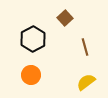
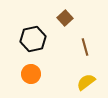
black hexagon: rotated 15 degrees clockwise
orange circle: moved 1 px up
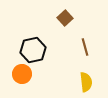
black hexagon: moved 11 px down
orange circle: moved 9 px left
yellow semicircle: rotated 120 degrees clockwise
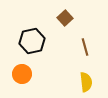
black hexagon: moved 1 px left, 9 px up
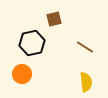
brown square: moved 11 px left, 1 px down; rotated 28 degrees clockwise
black hexagon: moved 2 px down
brown line: rotated 42 degrees counterclockwise
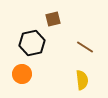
brown square: moved 1 px left
yellow semicircle: moved 4 px left, 2 px up
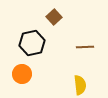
brown square: moved 1 px right, 2 px up; rotated 28 degrees counterclockwise
brown line: rotated 36 degrees counterclockwise
yellow semicircle: moved 2 px left, 5 px down
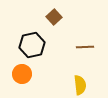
black hexagon: moved 2 px down
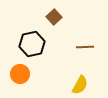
black hexagon: moved 1 px up
orange circle: moved 2 px left
yellow semicircle: rotated 36 degrees clockwise
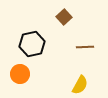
brown square: moved 10 px right
